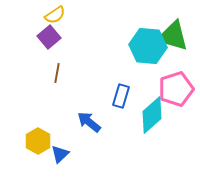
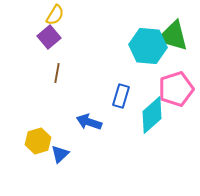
yellow semicircle: rotated 25 degrees counterclockwise
blue arrow: rotated 20 degrees counterclockwise
yellow hexagon: rotated 15 degrees clockwise
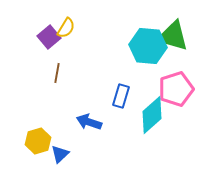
yellow semicircle: moved 11 px right, 13 px down
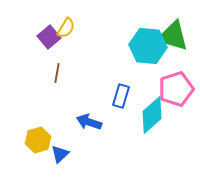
yellow hexagon: moved 1 px up
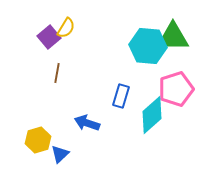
green triangle: moved 1 px down; rotated 16 degrees counterclockwise
blue arrow: moved 2 px left, 1 px down
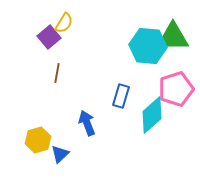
yellow semicircle: moved 2 px left, 5 px up
blue arrow: rotated 50 degrees clockwise
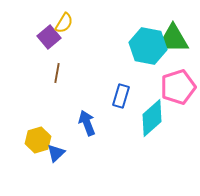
green triangle: moved 2 px down
cyan hexagon: rotated 6 degrees clockwise
pink pentagon: moved 2 px right, 2 px up
cyan diamond: moved 3 px down
blue triangle: moved 4 px left, 1 px up
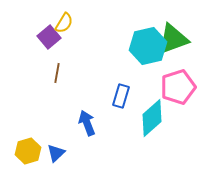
green triangle: rotated 20 degrees counterclockwise
cyan hexagon: rotated 24 degrees counterclockwise
yellow hexagon: moved 10 px left, 11 px down
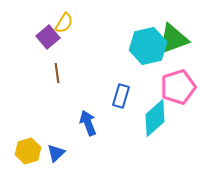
purple square: moved 1 px left
brown line: rotated 18 degrees counterclockwise
cyan diamond: moved 3 px right
blue arrow: moved 1 px right
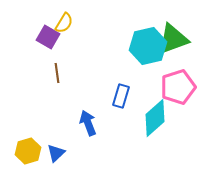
purple square: rotated 20 degrees counterclockwise
